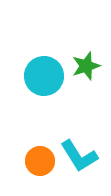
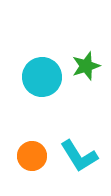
cyan circle: moved 2 px left, 1 px down
orange circle: moved 8 px left, 5 px up
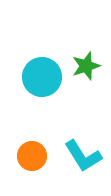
cyan L-shape: moved 4 px right
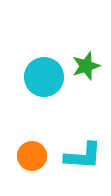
cyan circle: moved 2 px right
cyan L-shape: rotated 54 degrees counterclockwise
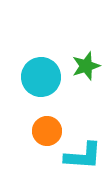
cyan circle: moved 3 px left
orange circle: moved 15 px right, 25 px up
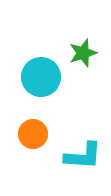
green star: moved 3 px left, 13 px up
orange circle: moved 14 px left, 3 px down
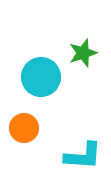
orange circle: moved 9 px left, 6 px up
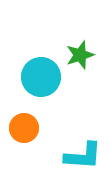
green star: moved 3 px left, 2 px down
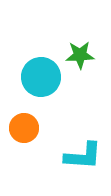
green star: rotated 16 degrees clockwise
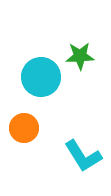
green star: moved 1 px down
cyan L-shape: rotated 54 degrees clockwise
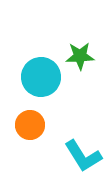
orange circle: moved 6 px right, 3 px up
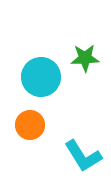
green star: moved 5 px right, 2 px down
